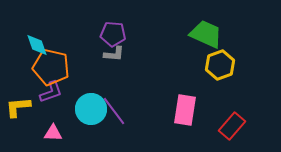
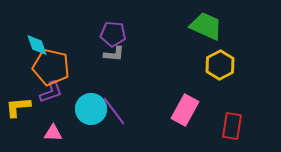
green trapezoid: moved 8 px up
yellow hexagon: rotated 8 degrees counterclockwise
pink rectangle: rotated 20 degrees clockwise
red rectangle: rotated 32 degrees counterclockwise
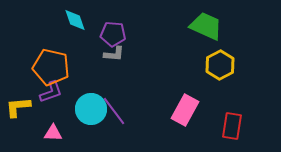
cyan diamond: moved 38 px right, 25 px up
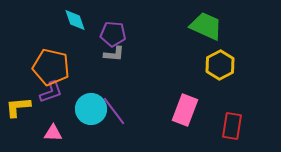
pink rectangle: rotated 8 degrees counterclockwise
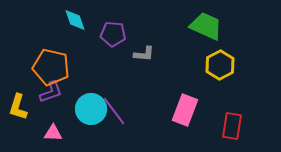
gray L-shape: moved 30 px right
yellow L-shape: rotated 68 degrees counterclockwise
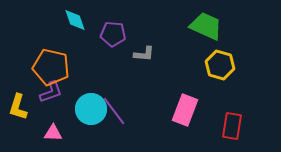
yellow hexagon: rotated 16 degrees counterclockwise
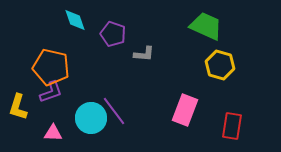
purple pentagon: rotated 15 degrees clockwise
cyan circle: moved 9 px down
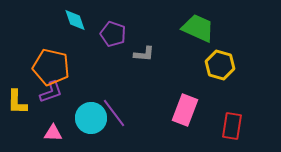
green trapezoid: moved 8 px left, 2 px down
yellow L-shape: moved 1 px left, 5 px up; rotated 16 degrees counterclockwise
purple line: moved 2 px down
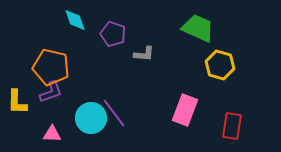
pink triangle: moved 1 px left, 1 px down
